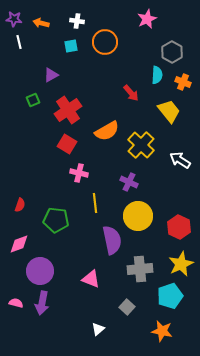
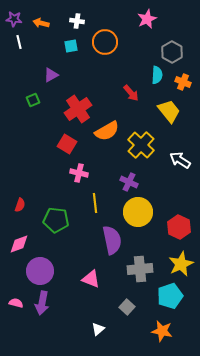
red cross: moved 10 px right, 1 px up
yellow circle: moved 4 px up
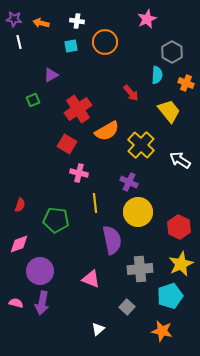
orange cross: moved 3 px right, 1 px down
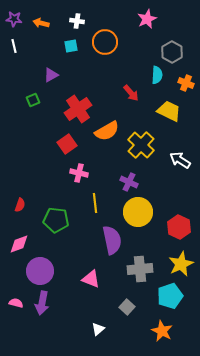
white line: moved 5 px left, 4 px down
yellow trapezoid: rotated 25 degrees counterclockwise
red square: rotated 24 degrees clockwise
orange star: rotated 15 degrees clockwise
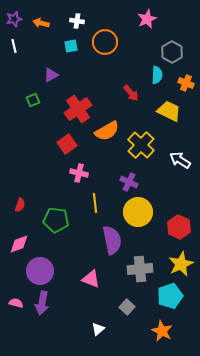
purple star: rotated 21 degrees counterclockwise
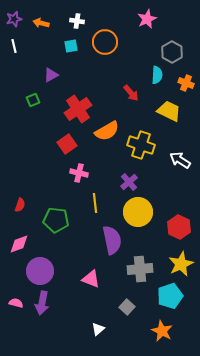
yellow cross: rotated 24 degrees counterclockwise
purple cross: rotated 24 degrees clockwise
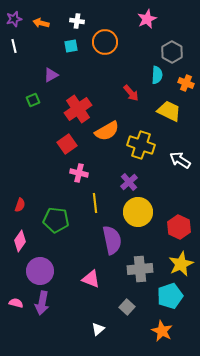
pink diamond: moved 1 px right, 3 px up; rotated 35 degrees counterclockwise
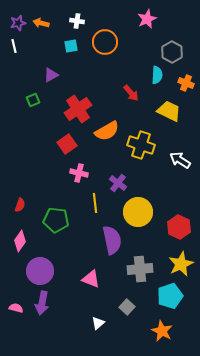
purple star: moved 4 px right, 4 px down
purple cross: moved 11 px left, 1 px down; rotated 12 degrees counterclockwise
pink semicircle: moved 5 px down
white triangle: moved 6 px up
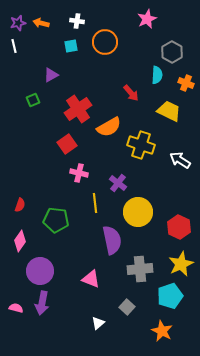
orange semicircle: moved 2 px right, 4 px up
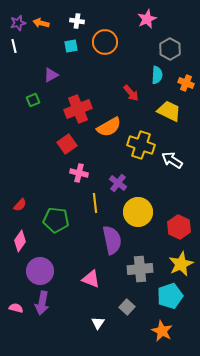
gray hexagon: moved 2 px left, 3 px up
red cross: rotated 12 degrees clockwise
white arrow: moved 8 px left
red semicircle: rotated 24 degrees clockwise
white triangle: rotated 16 degrees counterclockwise
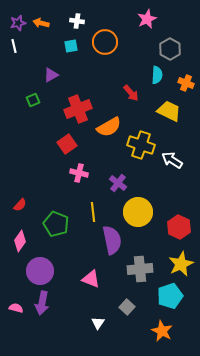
yellow line: moved 2 px left, 9 px down
green pentagon: moved 4 px down; rotated 15 degrees clockwise
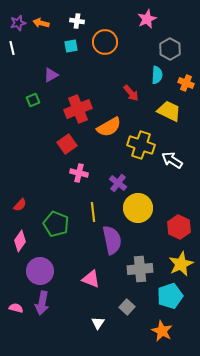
white line: moved 2 px left, 2 px down
yellow circle: moved 4 px up
